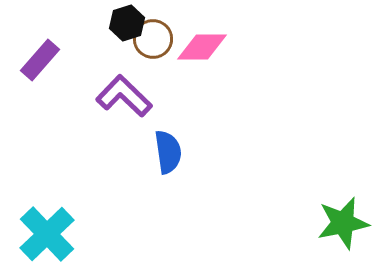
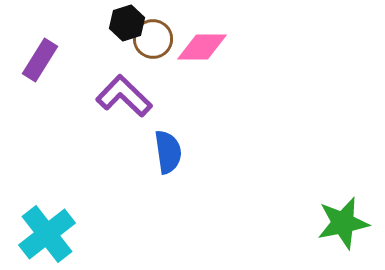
purple rectangle: rotated 9 degrees counterclockwise
cyan cross: rotated 6 degrees clockwise
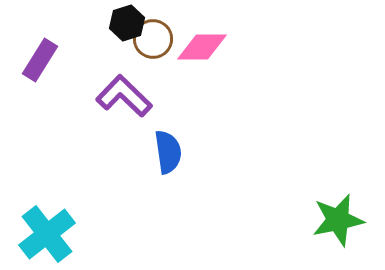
green star: moved 5 px left, 3 px up
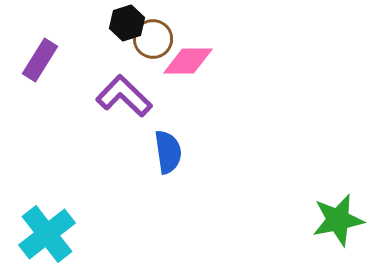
pink diamond: moved 14 px left, 14 px down
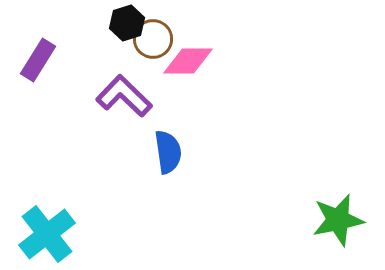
purple rectangle: moved 2 px left
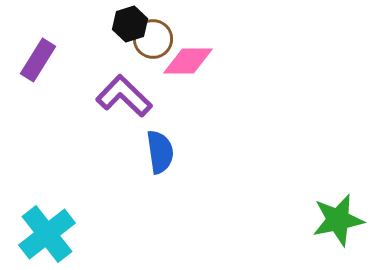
black hexagon: moved 3 px right, 1 px down
blue semicircle: moved 8 px left
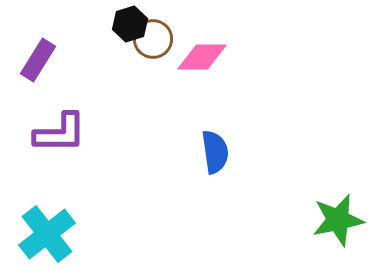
pink diamond: moved 14 px right, 4 px up
purple L-shape: moved 64 px left, 37 px down; rotated 136 degrees clockwise
blue semicircle: moved 55 px right
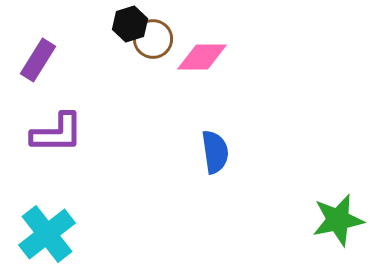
purple L-shape: moved 3 px left
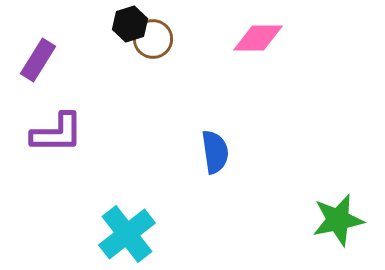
pink diamond: moved 56 px right, 19 px up
cyan cross: moved 80 px right
